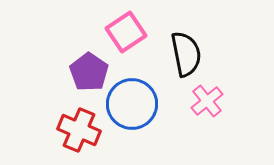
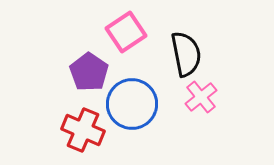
pink cross: moved 6 px left, 4 px up
red cross: moved 4 px right
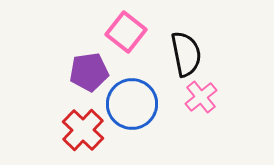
pink square: rotated 18 degrees counterclockwise
purple pentagon: rotated 30 degrees clockwise
red cross: rotated 21 degrees clockwise
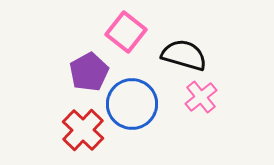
black semicircle: moved 2 px left, 1 px down; rotated 63 degrees counterclockwise
purple pentagon: rotated 21 degrees counterclockwise
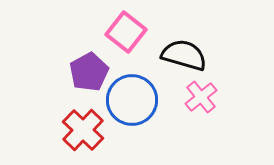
blue circle: moved 4 px up
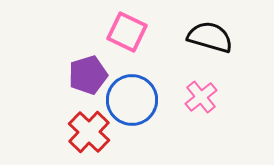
pink square: moved 1 px right; rotated 12 degrees counterclockwise
black semicircle: moved 26 px right, 18 px up
purple pentagon: moved 1 px left, 3 px down; rotated 12 degrees clockwise
red cross: moved 6 px right, 2 px down
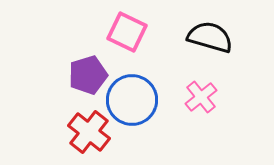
red cross: rotated 6 degrees counterclockwise
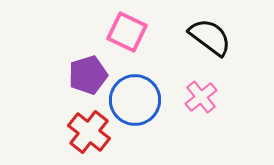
black semicircle: rotated 21 degrees clockwise
blue circle: moved 3 px right
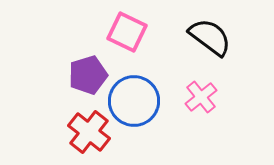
blue circle: moved 1 px left, 1 px down
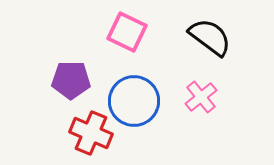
purple pentagon: moved 17 px left, 5 px down; rotated 18 degrees clockwise
red cross: moved 2 px right, 1 px down; rotated 15 degrees counterclockwise
